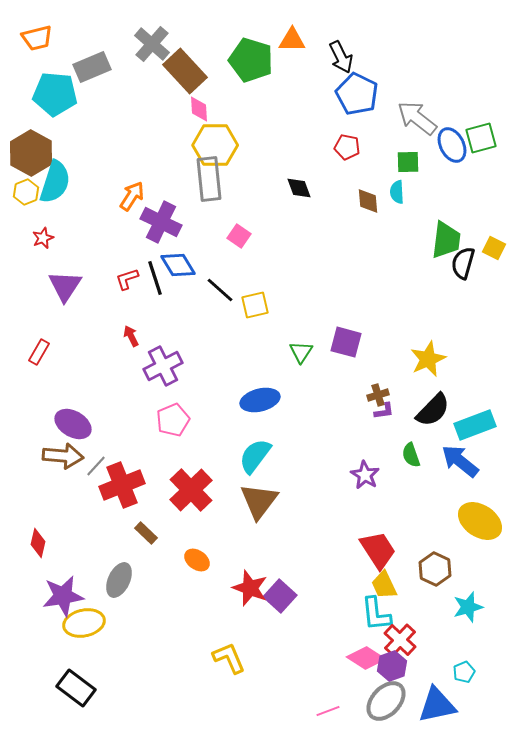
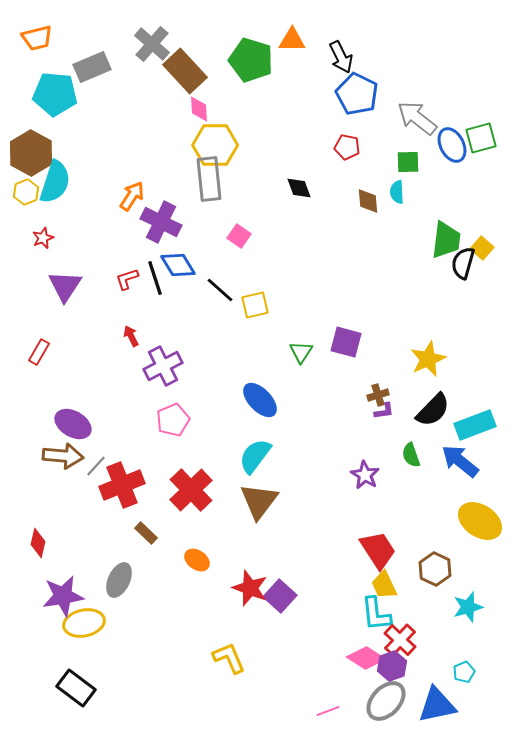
yellow square at (494, 248): moved 12 px left; rotated 15 degrees clockwise
blue ellipse at (260, 400): rotated 60 degrees clockwise
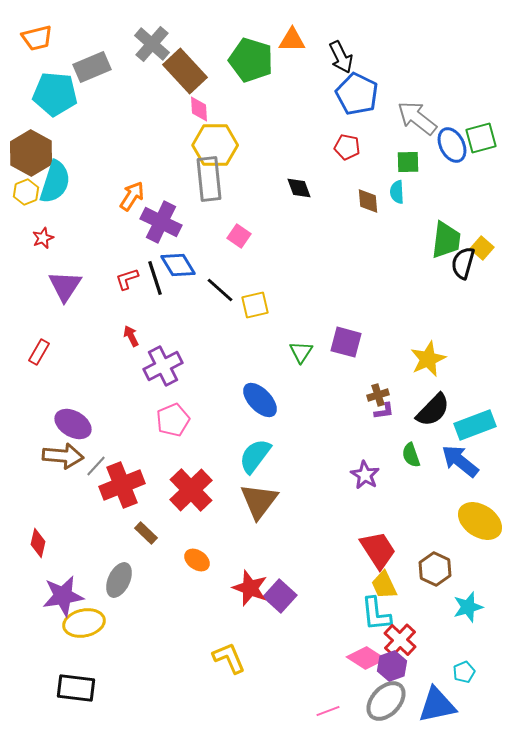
black rectangle at (76, 688): rotated 30 degrees counterclockwise
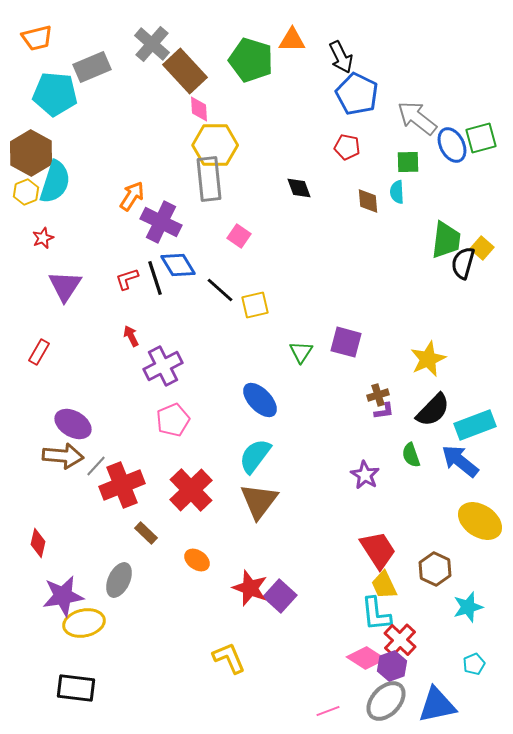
cyan pentagon at (464, 672): moved 10 px right, 8 px up
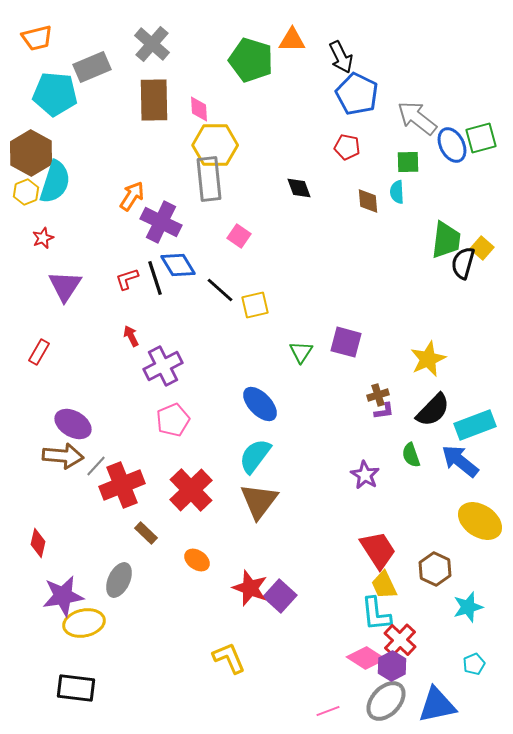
brown rectangle at (185, 71): moved 31 px left, 29 px down; rotated 42 degrees clockwise
blue ellipse at (260, 400): moved 4 px down
purple hexagon at (392, 666): rotated 8 degrees counterclockwise
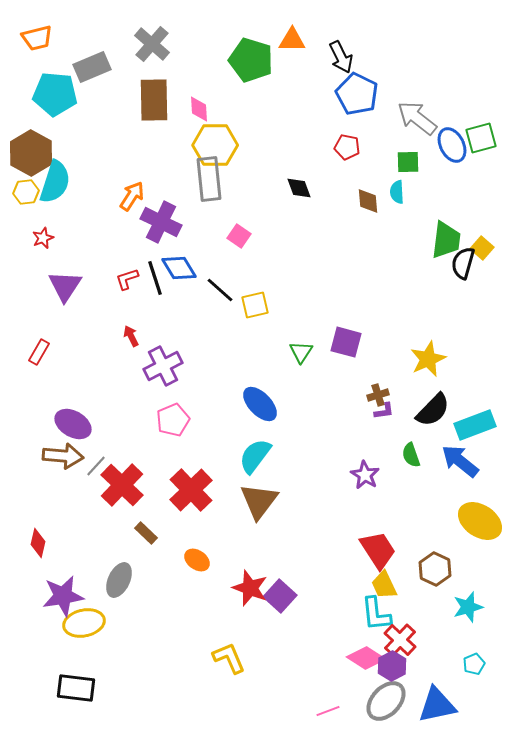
yellow hexagon at (26, 192): rotated 15 degrees clockwise
blue diamond at (178, 265): moved 1 px right, 3 px down
red cross at (122, 485): rotated 24 degrees counterclockwise
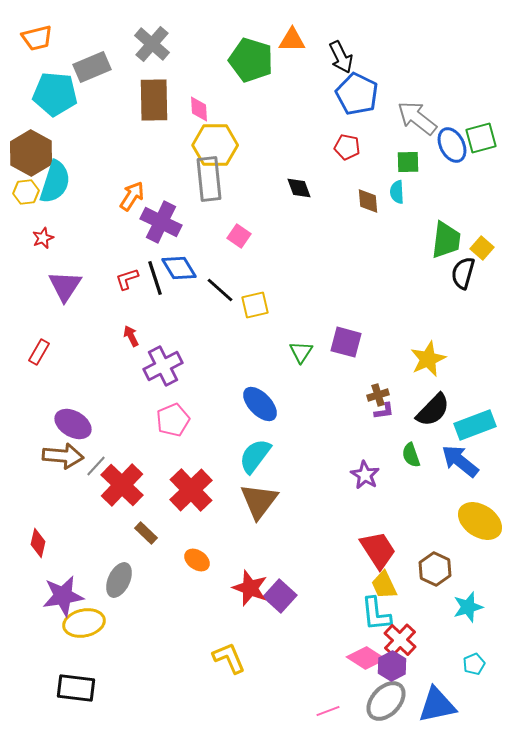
black semicircle at (463, 263): moved 10 px down
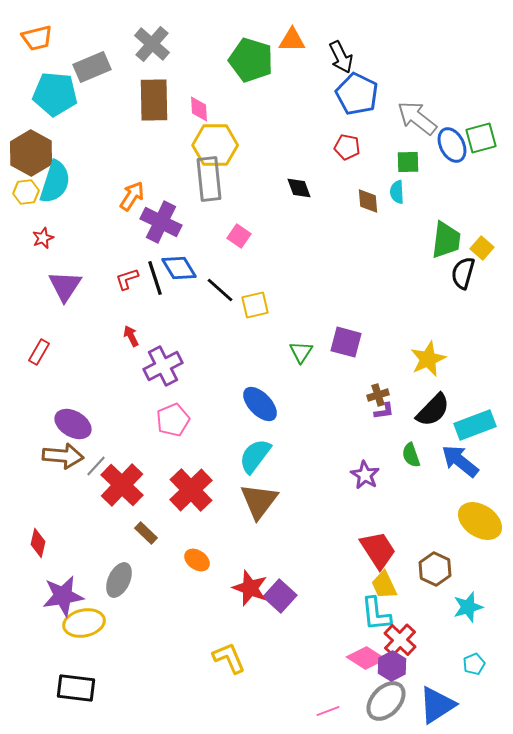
blue triangle at (437, 705): rotated 21 degrees counterclockwise
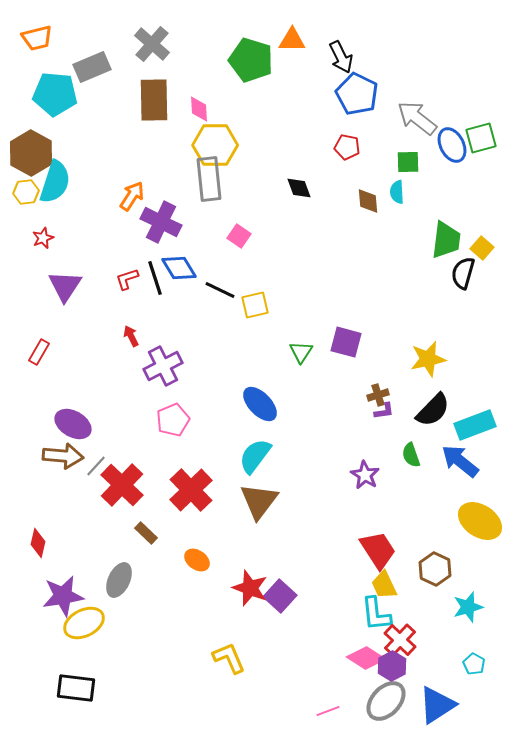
black line at (220, 290): rotated 16 degrees counterclockwise
yellow star at (428, 359): rotated 12 degrees clockwise
yellow ellipse at (84, 623): rotated 15 degrees counterclockwise
cyan pentagon at (474, 664): rotated 20 degrees counterclockwise
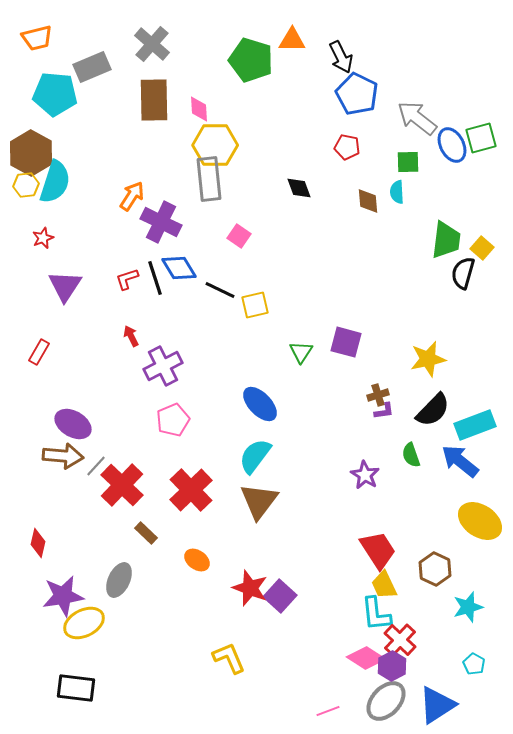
yellow hexagon at (26, 192): moved 7 px up
